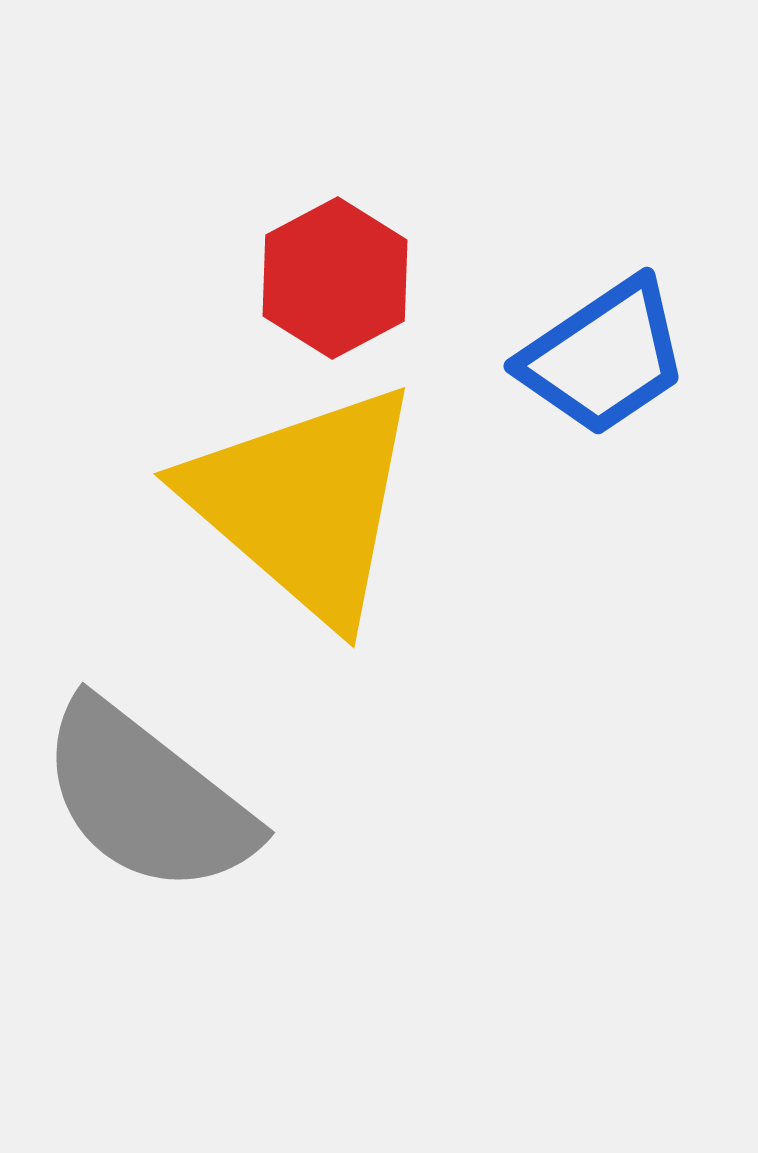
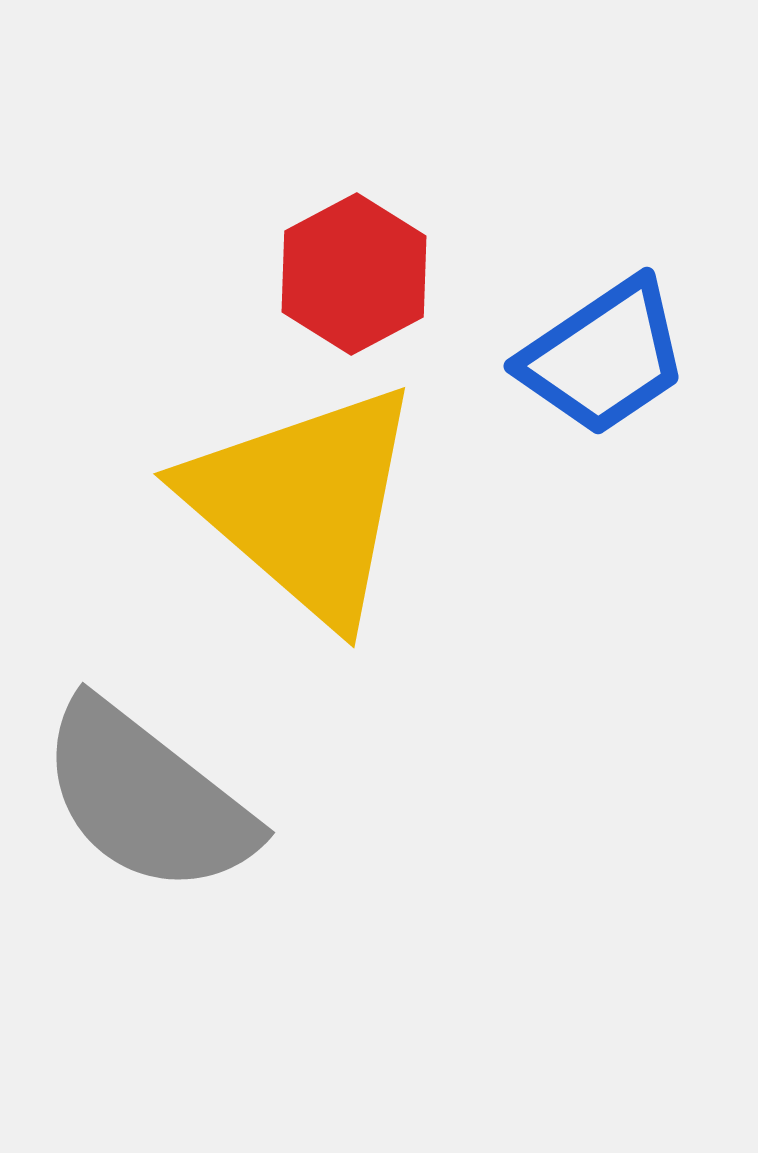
red hexagon: moved 19 px right, 4 px up
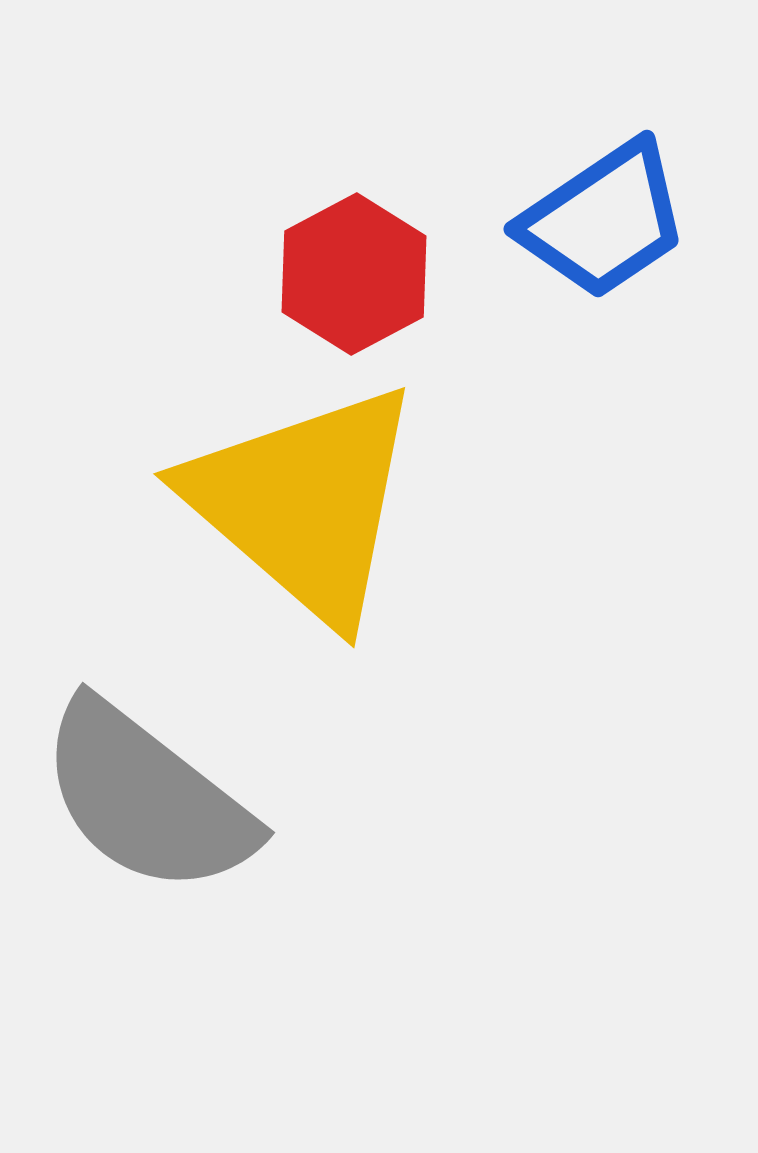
blue trapezoid: moved 137 px up
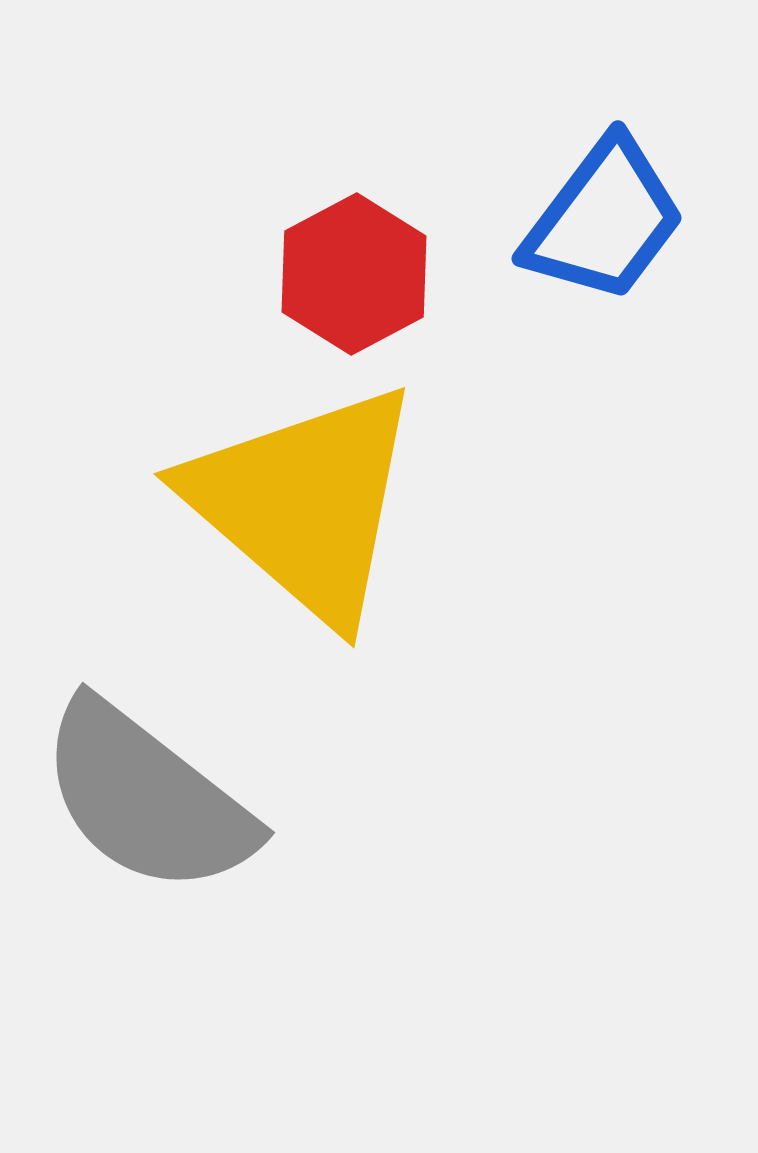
blue trapezoid: rotated 19 degrees counterclockwise
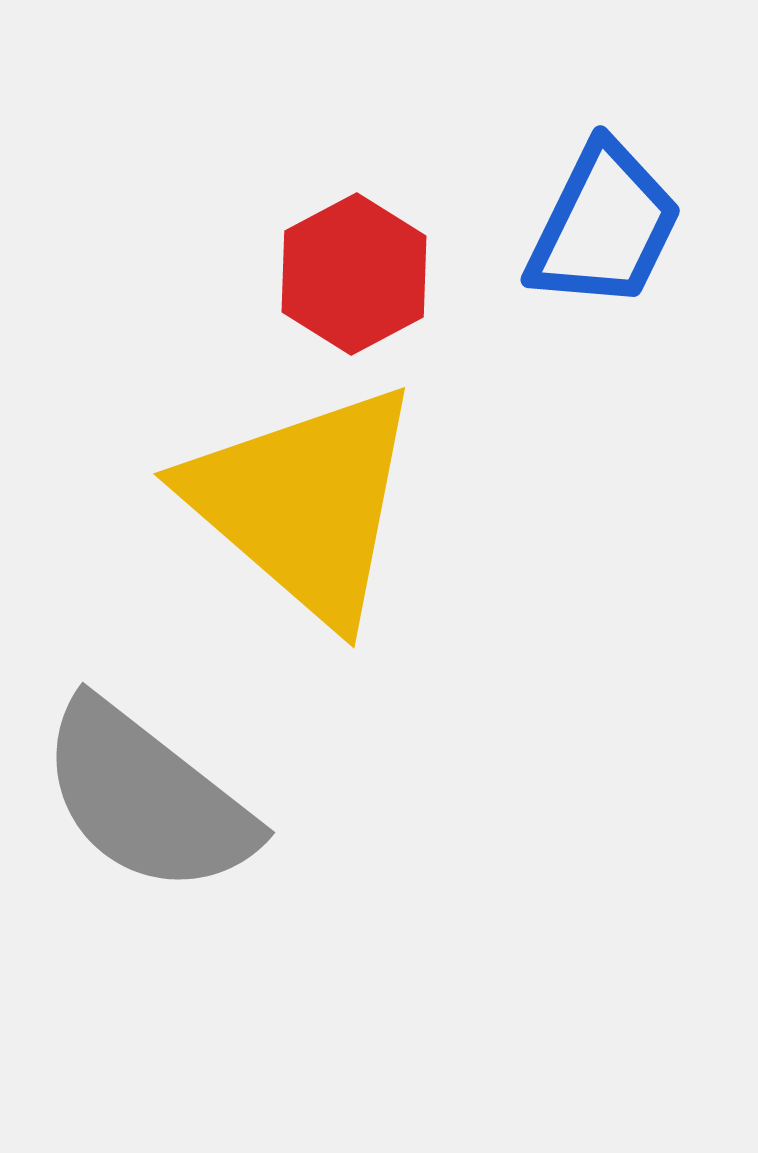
blue trapezoid: moved 6 px down; rotated 11 degrees counterclockwise
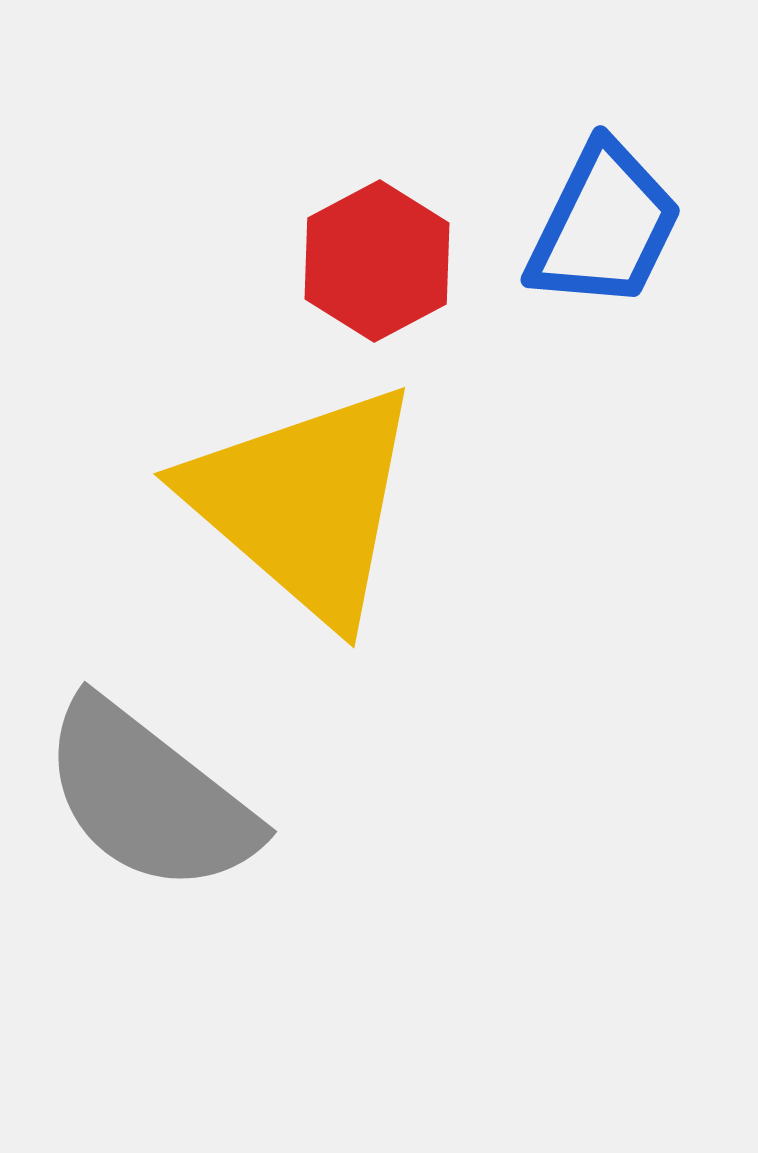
red hexagon: moved 23 px right, 13 px up
gray semicircle: moved 2 px right, 1 px up
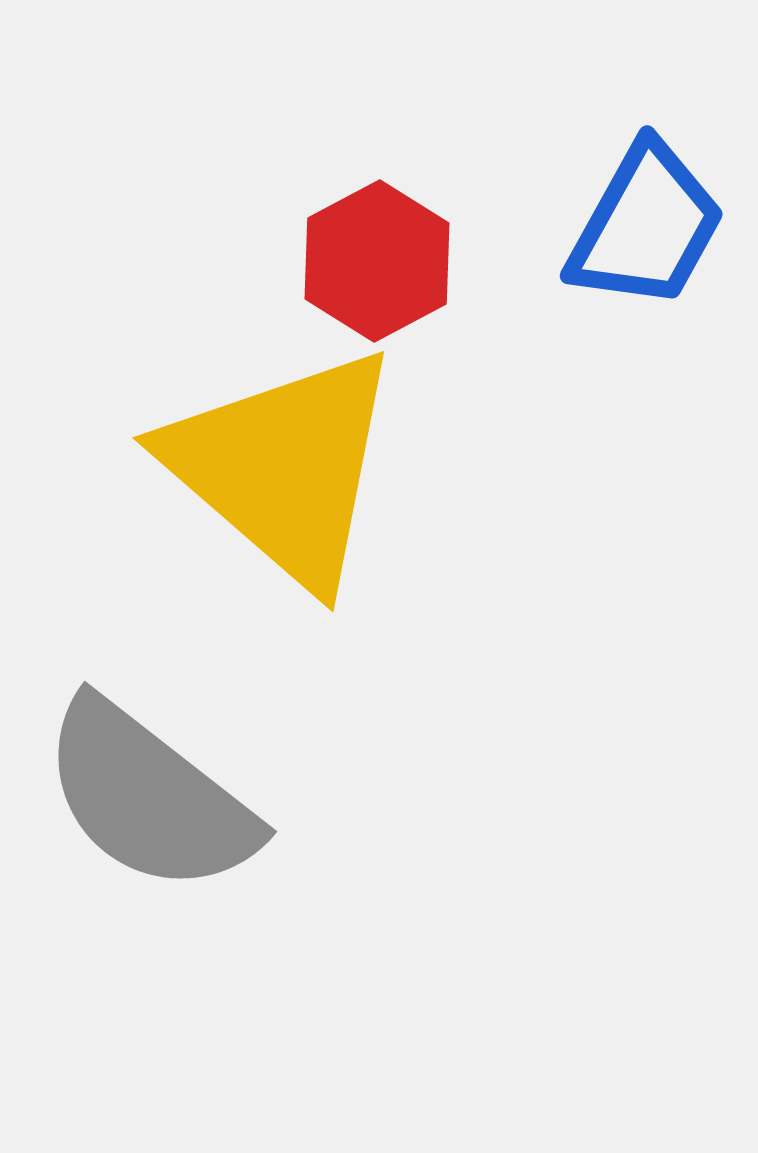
blue trapezoid: moved 42 px right; rotated 3 degrees clockwise
yellow triangle: moved 21 px left, 36 px up
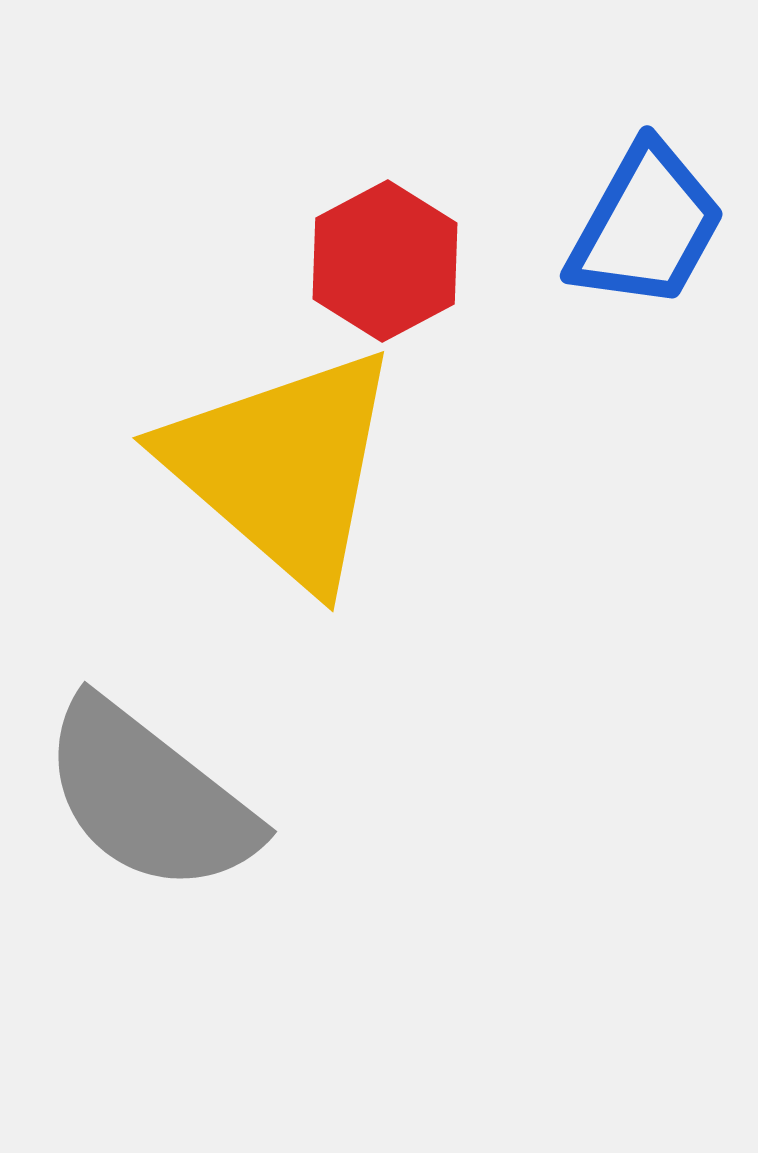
red hexagon: moved 8 px right
